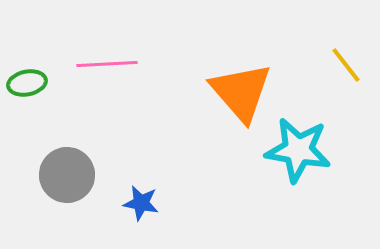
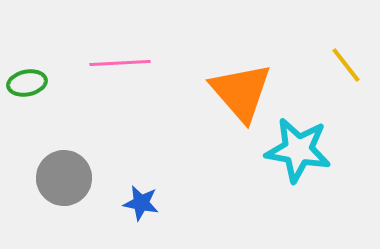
pink line: moved 13 px right, 1 px up
gray circle: moved 3 px left, 3 px down
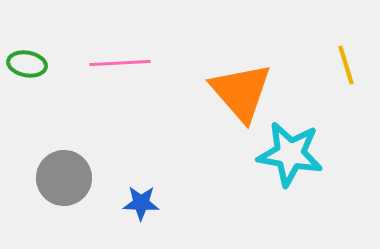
yellow line: rotated 21 degrees clockwise
green ellipse: moved 19 px up; rotated 21 degrees clockwise
cyan star: moved 8 px left, 4 px down
blue star: rotated 9 degrees counterclockwise
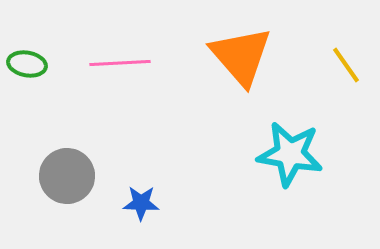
yellow line: rotated 18 degrees counterclockwise
orange triangle: moved 36 px up
gray circle: moved 3 px right, 2 px up
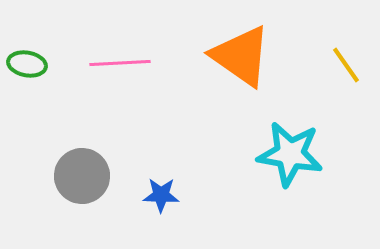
orange triangle: rotated 14 degrees counterclockwise
gray circle: moved 15 px right
blue star: moved 20 px right, 8 px up
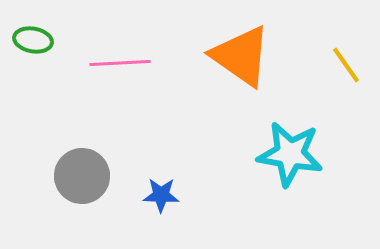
green ellipse: moved 6 px right, 24 px up
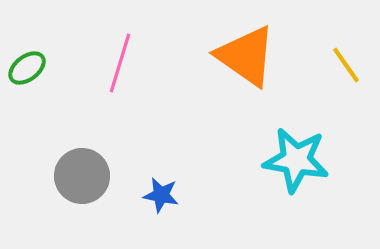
green ellipse: moved 6 px left, 28 px down; rotated 48 degrees counterclockwise
orange triangle: moved 5 px right
pink line: rotated 70 degrees counterclockwise
cyan star: moved 6 px right, 6 px down
blue star: rotated 9 degrees clockwise
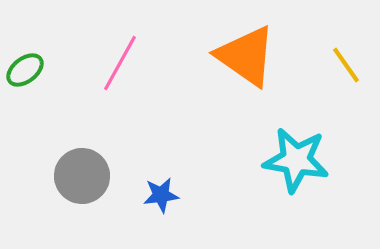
pink line: rotated 12 degrees clockwise
green ellipse: moved 2 px left, 2 px down
blue star: rotated 18 degrees counterclockwise
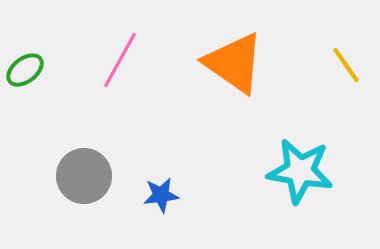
orange triangle: moved 12 px left, 7 px down
pink line: moved 3 px up
cyan star: moved 4 px right, 11 px down
gray circle: moved 2 px right
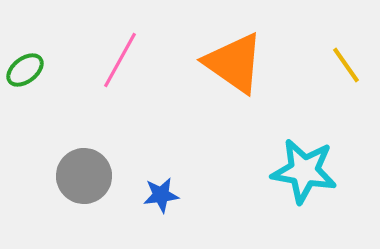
cyan star: moved 4 px right
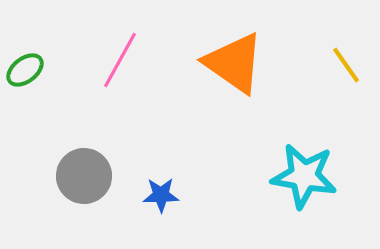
cyan star: moved 5 px down
blue star: rotated 6 degrees clockwise
